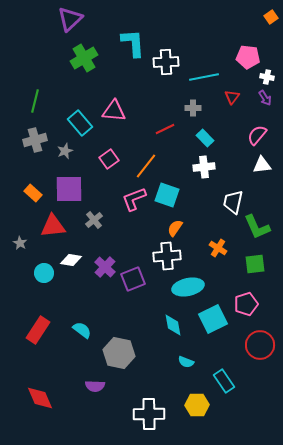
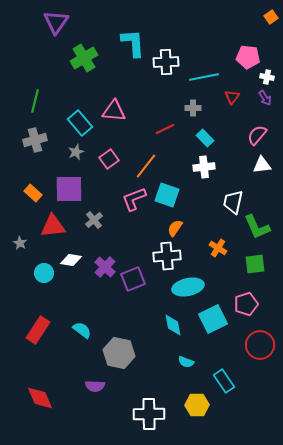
purple triangle at (70, 19): moved 14 px left, 3 px down; rotated 12 degrees counterclockwise
gray star at (65, 151): moved 11 px right, 1 px down
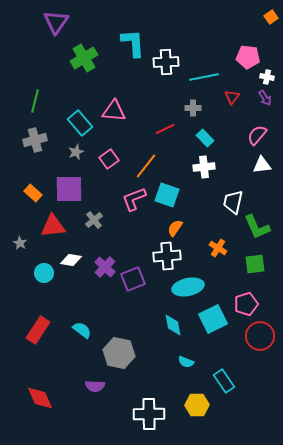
red circle at (260, 345): moved 9 px up
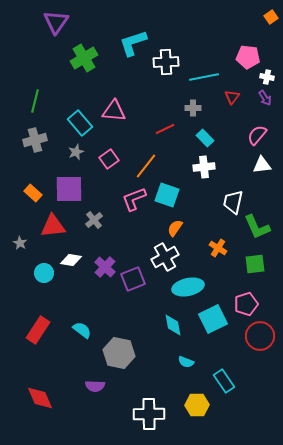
cyan L-shape at (133, 43): rotated 104 degrees counterclockwise
white cross at (167, 256): moved 2 px left, 1 px down; rotated 24 degrees counterclockwise
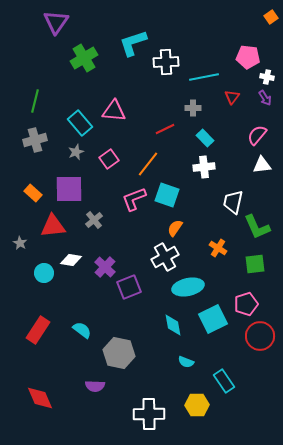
orange line at (146, 166): moved 2 px right, 2 px up
purple square at (133, 279): moved 4 px left, 8 px down
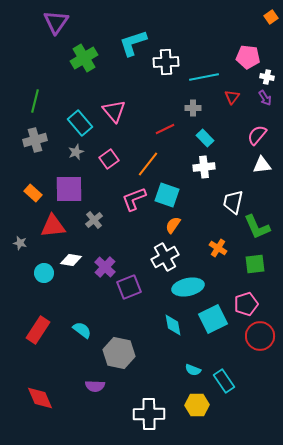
pink triangle at (114, 111): rotated 45 degrees clockwise
orange semicircle at (175, 228): moved 2 px left, 3 px up
gray star at (20, 243): rotated 16 degrees counterclockwise
cyan semicircle at (186, 362): moved 7 px right, 8 px down
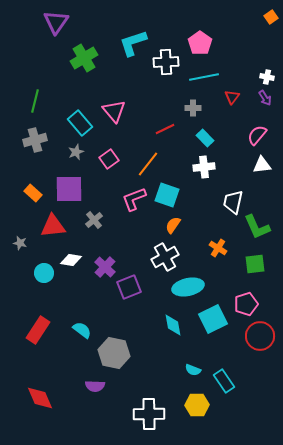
pink pentagon at (248, 57): moved 48 px left, 14 px up; rotated 30 degrees clockwise
gray hexagon at (119, 353): moved 5 px left
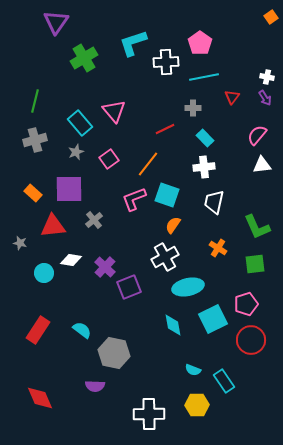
white trapezoid at (233, 202): moved 19 px left
red circle at (260, 336): moved 9 px left, 4 px down
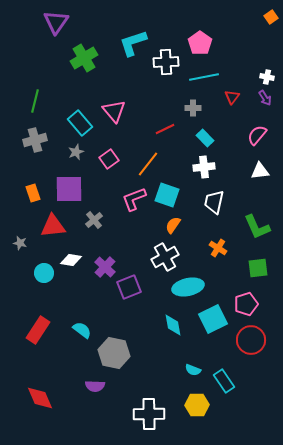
white triangle at (262, 165): moved 2 px left, 6 px down
orange rectangle at (33, 193): rotated 30 degrees clockwise
green square at (255, 264): moved 3 px right, 4 px down
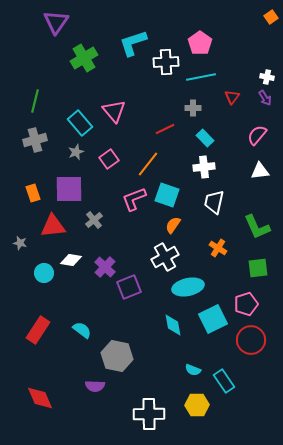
cyan line at (204, 77): moved 3 px left
gray hexagon at (114, 353): moved 3 px right, 3 px down
